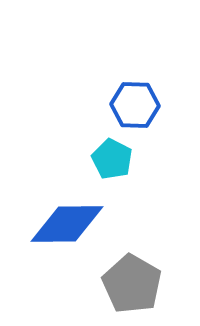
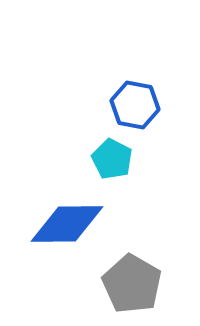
blue hexagon: rotated 9 degrees clockwise
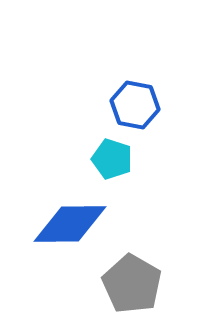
cyan pentagon: rotated 9 degrees counterclockwise
blue diamond: moved 3 px right
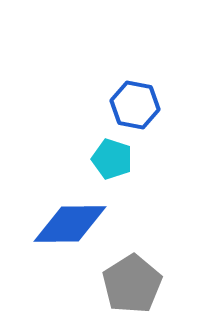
gray pentagon: rotated 10 degrees clockwise
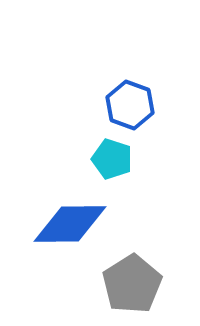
blue hexagon: moved 5 px left; rotated 9 degrees clockwise
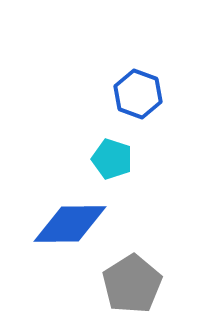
blue hexagon: moved 8 px right, 11 px up
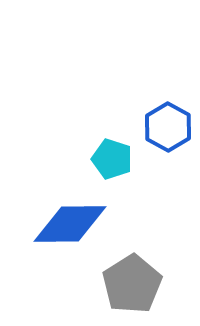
blue hexagon: moved 30 px right, 33 px down; rotated 9 degrees clockwise
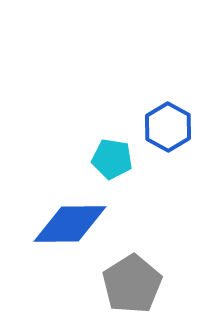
cyan pentagon: rotated 9 degrees counterclockwise
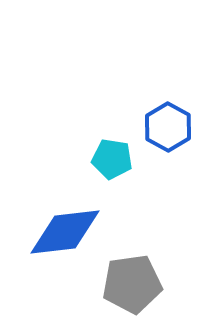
blue diamond: moved 5 px left, 8 px down; rotated 6 degrees counterclockwise
gray pentagon: rotated 24 degrees clockwise
